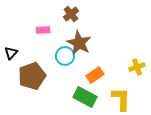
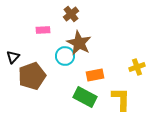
black triangle: moved 2 px right, 4 px down
orange rectangle: rotated 24 degrees clockwise
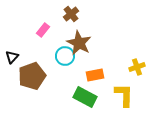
pink rectangle: rotated 48 degrees counterclockwise
black triangle: moved 1 px left
yellow L-shape: moved 3 px right, 4 px up
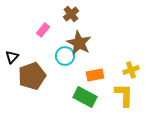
yellow cross: moved 6 px left, 3 px down
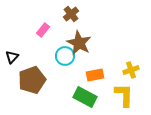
brown pentagon: moved 4 px down
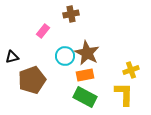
brown cross: rotated 28 degrees clockwise
pink rectangle: moved 1 px down
brown star: moved 8 px right, 10 px down
black triangle: rotated 32 degrees clockwise
orange rectangle: moved 10 px left
yellow L-shape: moved 1 px up
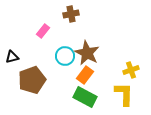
orange rectangle: rotated 42 degrees counterclockwise
